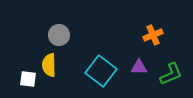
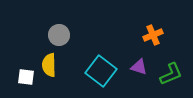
purple triangle: rotated 18 degrees clockwise
white square: moved 2 px left, 2 px up
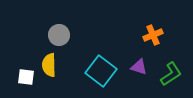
green L-shape: rotated 10 degrees counterclockwise
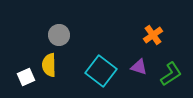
orange cross: rotated 12 degrees counterclockwise
white square: rotated 30 degrees counterclockwise
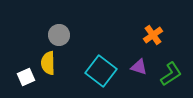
yellow semicircle: moved 1 px left, 2 px up
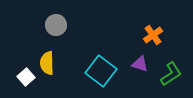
gray circle: moved 3 px left, 10 px up
yellow semicircle: moved 1 px left
purple triangle: moved 1 px right, 3 px up
white square: rotated 18 degrees counterclockwise
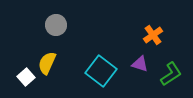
yellow semicircle: rotated 25 degrees clockwise
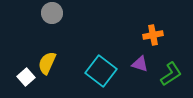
gray circle: moved 4 px left, 12 px up
orange cross: rotated 24 degrees clockwise
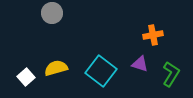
yellow semicircle: moved 9 px right, 5 px down; rotated 50 degrees clockwise
green L-shape: rotated 25 degrees counterclockwise
